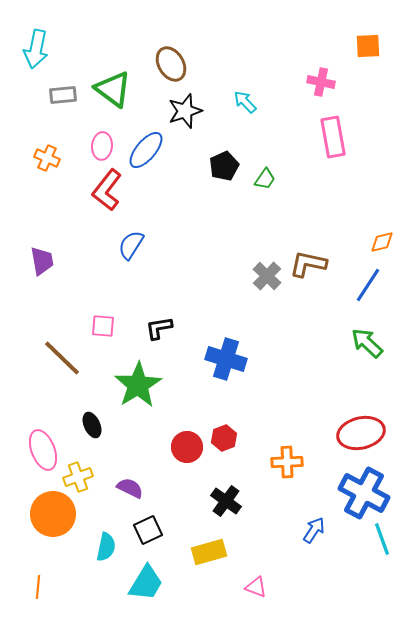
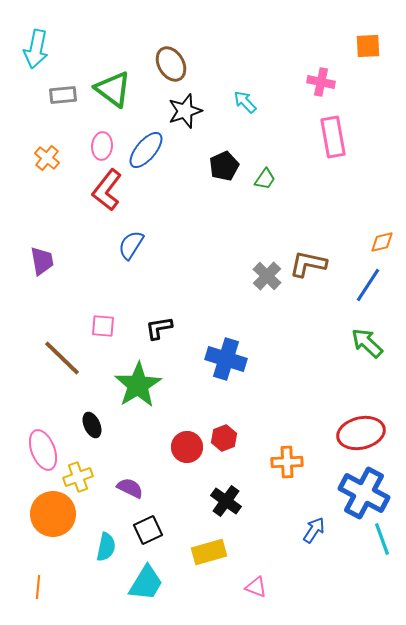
orange cross at (47, 158): rotated 15 degrees clockwise
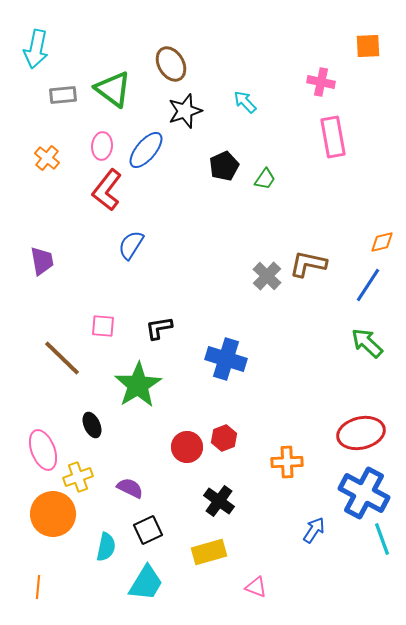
black cross at (226, 501): moved 7 px left
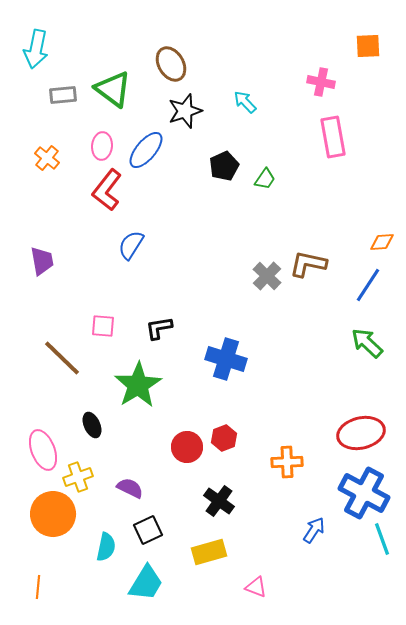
orange diamond at (382, 242): rotated 10 degrees clockwise
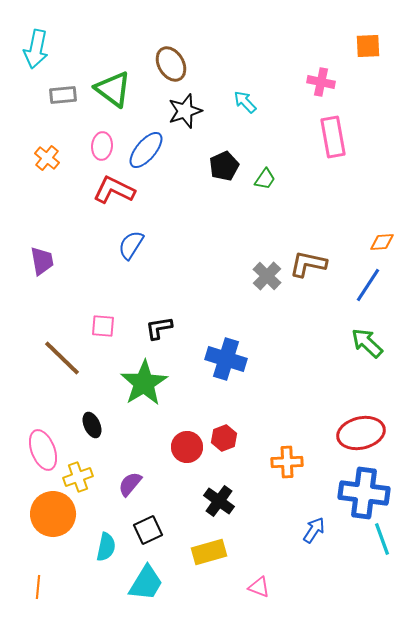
red L-shape at (107, 190): moved 7 px right; rotated 78 degrees clockwise
green star at (138, 385): moved 6 px right, 2 px up
purple semicircle at (130, 488): moved 4 px up; rotated 76 degrees counterclockwise
blue cross at (364, 493): rotated 21 degrees counterclockwise
pink triangle at (256, 587): moved 3 px right
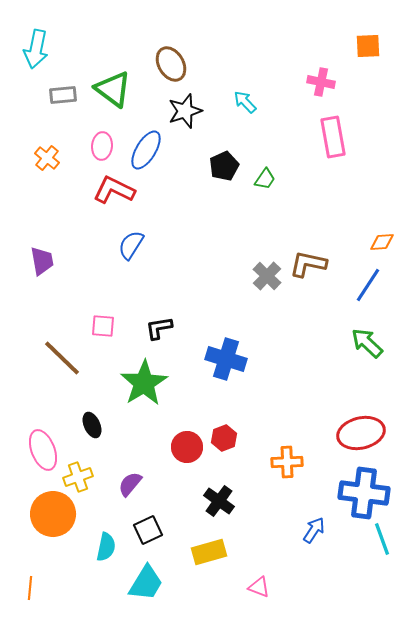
blue ellipse at (146, 150): rotated 9 degrees counterclockwise
orange line at (38, 587): moved 8 px left, 1 px down
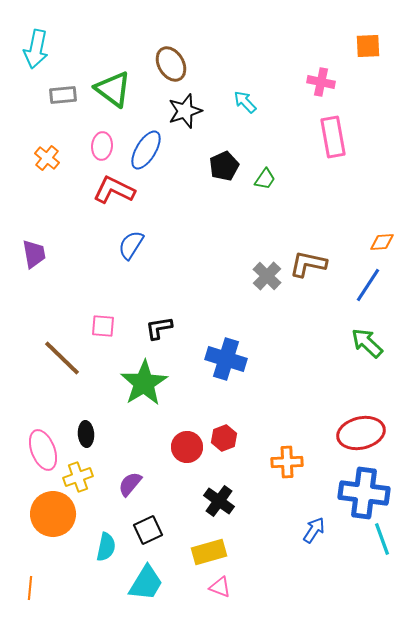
purple trapezoid at (42, 261): moved 8 px left, 7 px up
black ellipse at (92, 425): moved 6 px left, 9 px down; rotated 20 degrees clockwise
pink triangle at (259, 587): moved 39 px left
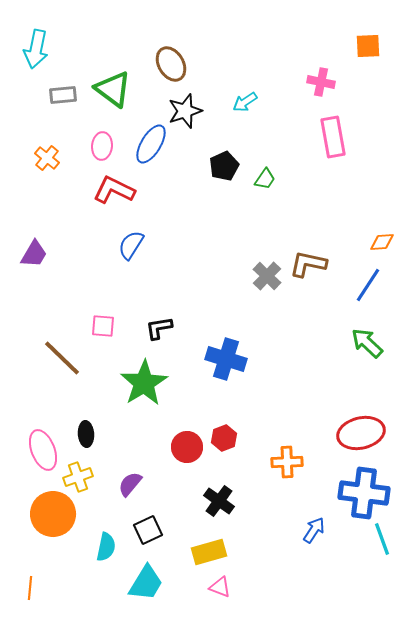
cyan arrow at (245, 102): rotated 80 degrees counterclockwise
blue ellipse at (146, 150): moved 5 px right, 6 px up
purple trapezoid at (34, 254): rotated 40 degrees clockwise
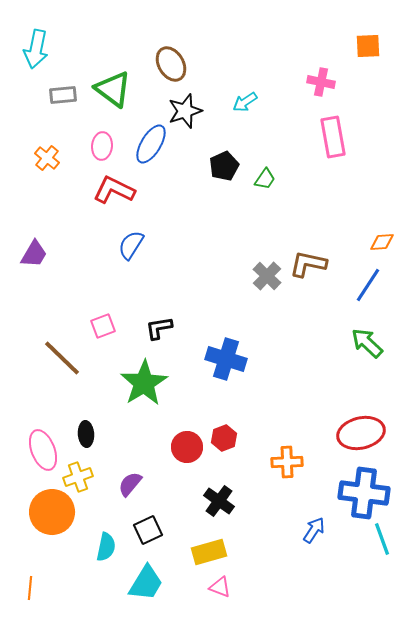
pink square at (103, 326): rotated 25 degrees counterclockwise
orange circle at (53, 514): moved 1 px left, 2 px up
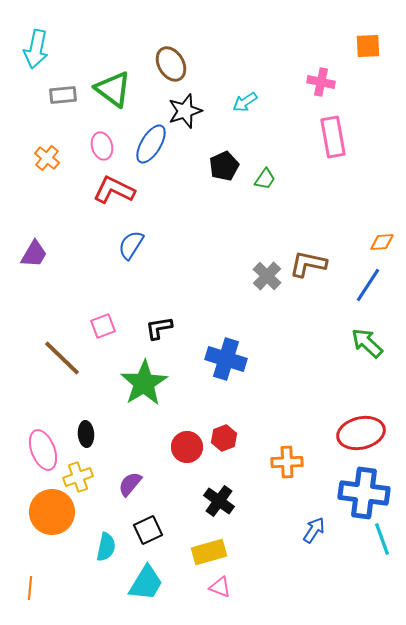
pink ellipse at (102, 146): rotated 20 degrees counterclockwise
